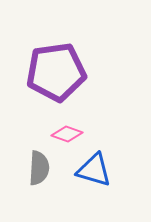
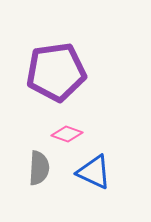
blue triangle: moved 2 px down; rotated 9 degrees clockwise
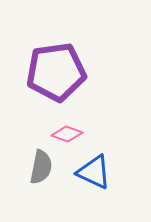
gray semicircle: moved 2 px right, 1 px up; rotated 8 degrees clockwise
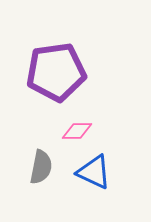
pink diamond: moved 10 px right, 3 px up; rotated 20 degrees counterclockwise
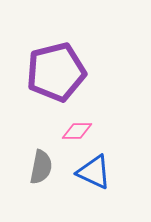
purple pentagon: rotated 6 degrees counterclockwise
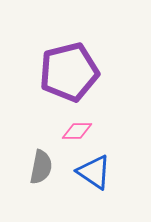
purple pentagon: moved 13 px right
blue triangle: rotated 9 degrees clockwise
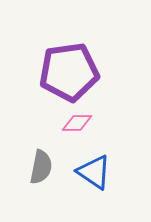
purple pentagon: rotated 6 degrees clockwise
pink diamond: moved 8 px up
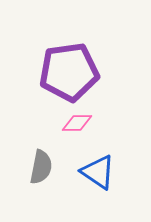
blue triangle: moved 4 px right
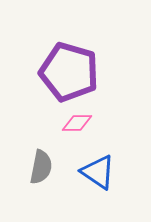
purple pentagon: rotated 24 degrees clockwise
